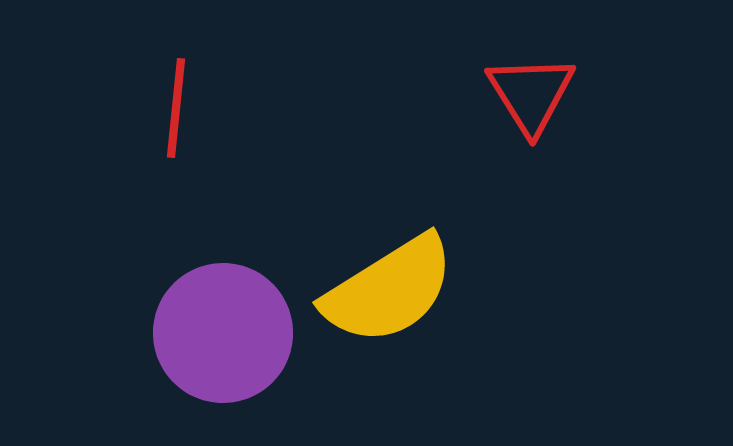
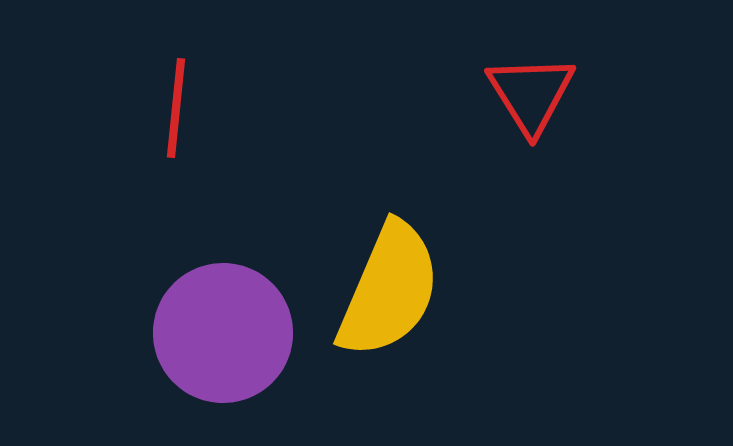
yellow semicircle: rotated 35 degrees counterclockwise
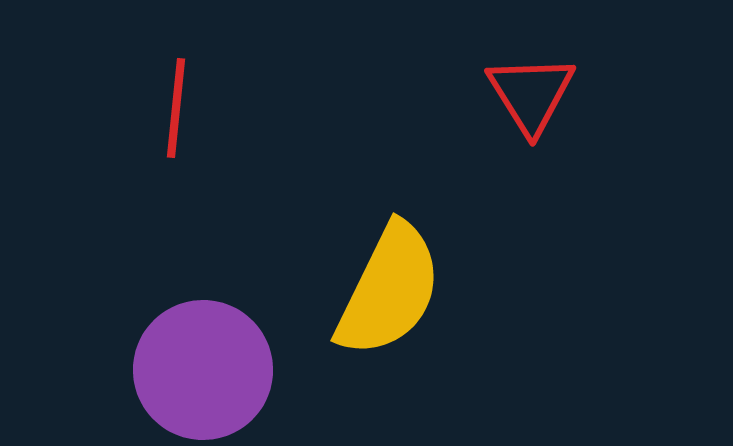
yellow semicircle: rotated 3 degrees clockwise
purple circle: moved 20 px left, 37 px down
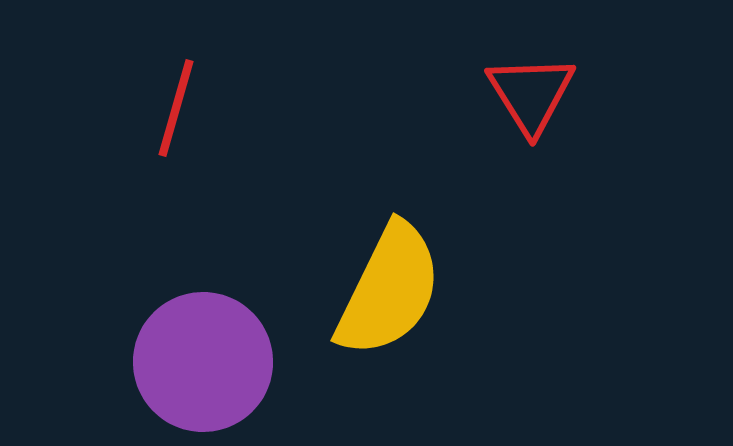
red line: rotated 10 degrees clockwise
purple circle: moved 8 px up
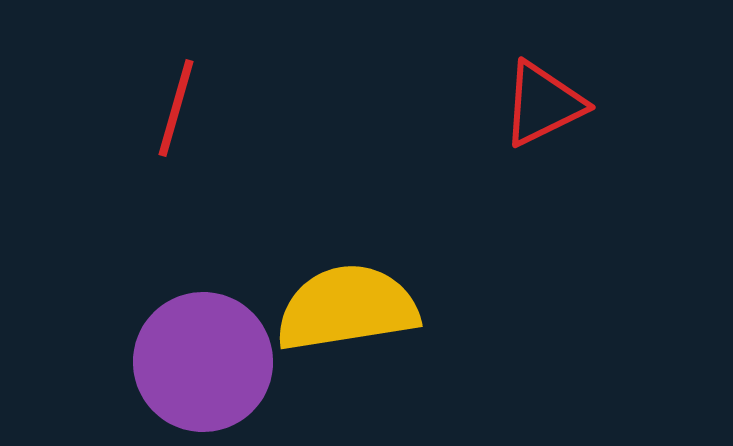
red triangle: moved 12 px right, 10 px down; rotated 36 degrees clockwise
yellow semicircle: moved 42 px left, 18 px down; rotated 125 degrees counterclockwise
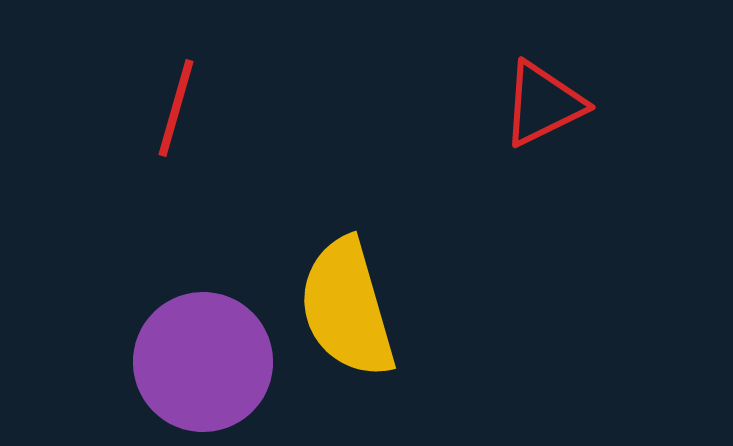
yellow semicircle: rotated 97 degrees counterclockwise
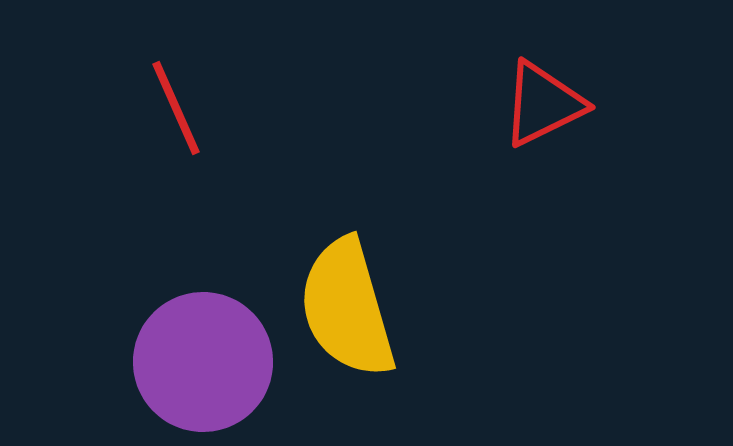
red line: rotated 40 degrees counterclockwise
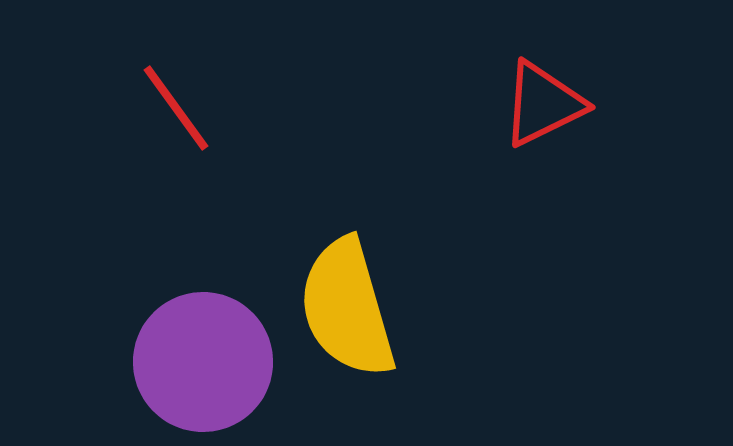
red line: rotated 12 degrees counterclockwise
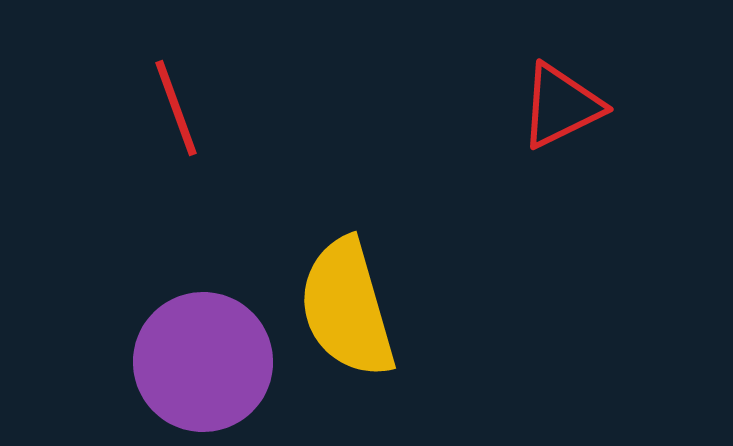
red triangle: moved 18 px right, 2 px down
red line: rotated 16 degrees clockwise
